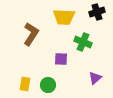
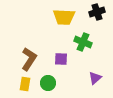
brown L-shape: moved 2 px left, 25 px down
green circle: moved 2 px up
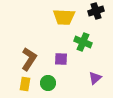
black cross: moved 1 px left, 1 px up
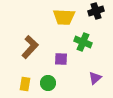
brown L-shape: moved 1 px right, 12 px up; rotated 10 degrees clockwise
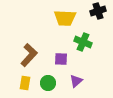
black cross: moved 2 px right
yellow trapezoid: moved 1 px right, 1 px down
brown L-shape: moved 1 px left, 8 px down
purple triangle: moved 19 px left, 3 px down
yellow rectangle: moved 1 px up
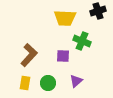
green cross: moved 1 px left, 1 px up
purple square: moved 2 px right, 3 px up
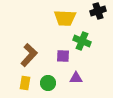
purple triangle: moved 3 px up; rotated 40 degrees clockwise
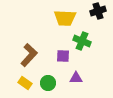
yellow rectangle: rotated 64 degrees counterclockwise
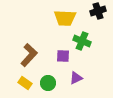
purple triangle: rotated 24 degrees counterclockwise
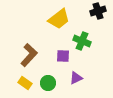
yellow trapezoid: moved 6 px left, 1 px down; rotated 40 degrees counterclockwise
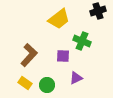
green circle: moved 1 px left, 2 px down
